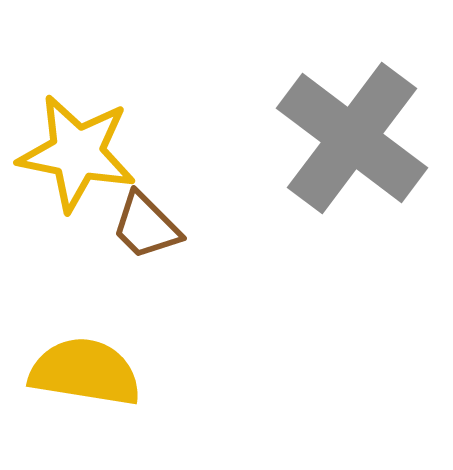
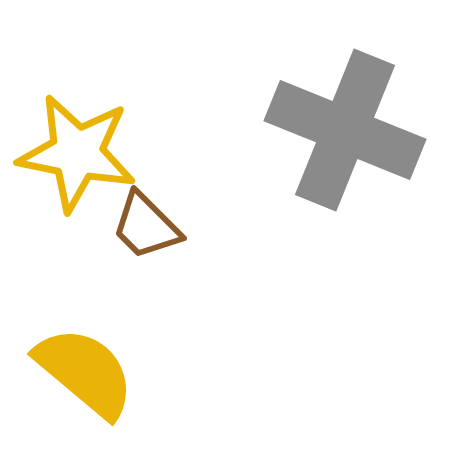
gray cross: moved 7 px left, 8 px up; rotated 15 degrees counterclockwise
yellow semicircle: rotated 31 degrees clockwise
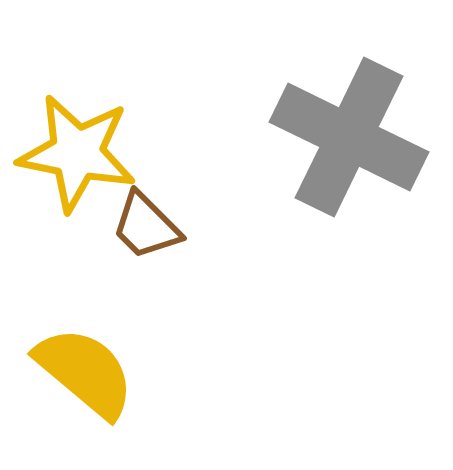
gray cross: moved 4 px right, 7 px down; rotated 4 degrees clockwise
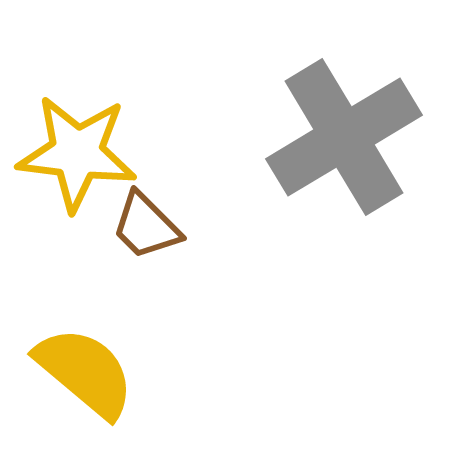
gray cross: moved 5 px left; rotated 33 degrees clockwise
yellow star: rotated 4 degrees counterclockwise
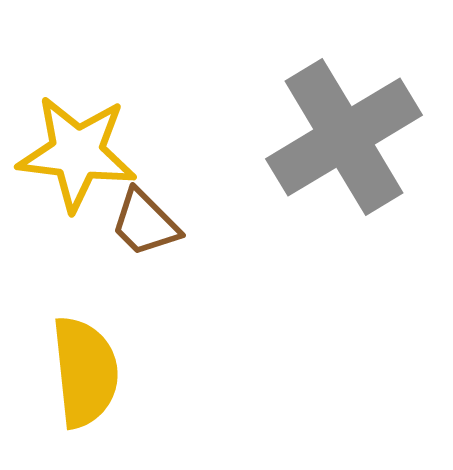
brown trapezoid: moved 1 px left, 3 px up
yellow semicircle: rotated 44 degrees clockwise
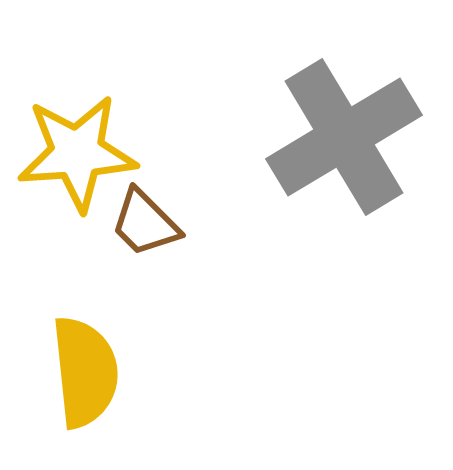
yellow star: rotated 11 degrees counterclockwise
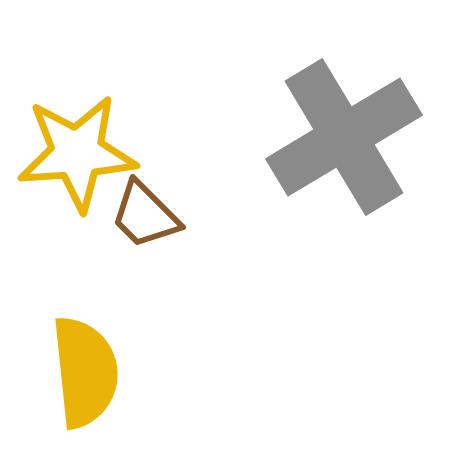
brown trapezoid: moved 8 px up
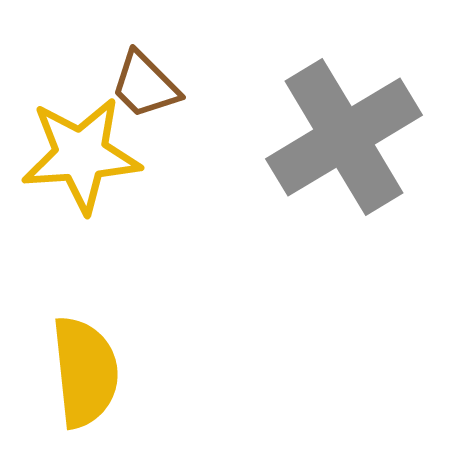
yellow star: moved 4 px right, 2 px down
brown trapezoid: moved 130 px up
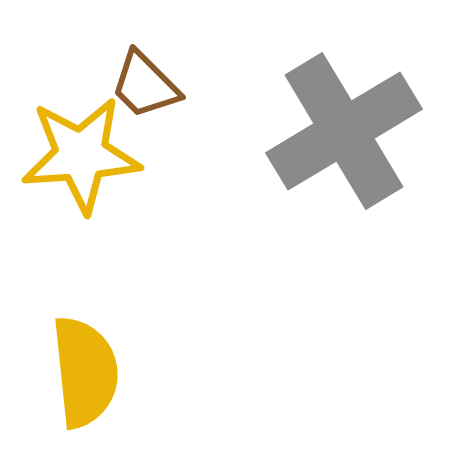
gray cross: moved 6 px up
